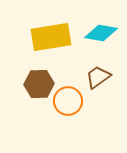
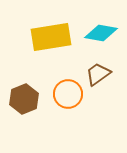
brown trapezoid: moved 3 px up
brown hexagon: moved 15 px left, 15 px down; rotated 20 degrees counterclockwise
orange circle: moved 7 px up
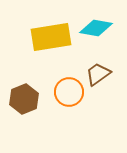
cyan diamond: moved 5 px left, 5 px up
orange circle: moved 1 px right, 2 px up
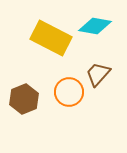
cyan diamond: moved 1 px left, 2 px up
yellow rectangle: moved 1 px down; rotated 36 degrees clockwise
brown trapezoid: rotated 12 degrees counterclockwise
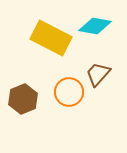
brown hexagon: moved 1 px left
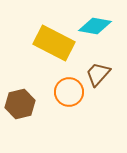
yellow rectangle: moved 3 px right, 5 px down
brown hexagon: moved 3 px left, 5 px down; rotated 8 degrees clockwise
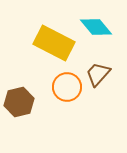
cyan diamond: moved 1 px right, 1 px down; rotated 40 degrees clockwise
orange circle: moved 2 px left, 5 px up
brown hexagon: moved 1 px left, 2 px up
